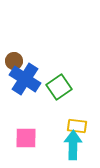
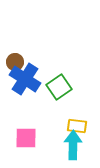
brown circle: moved 1 px right, 1 px down
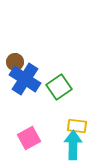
pink square: moved 3 px right; rotated 30 degrees counterclockwise
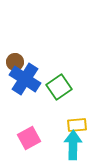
yellow rectangle: moved 1 px up; rotated 12 degrees counterclockwise
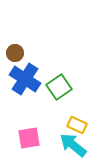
brown circle: moved 9 px up
yellow rectangle: rotated 30 degrees clockwise
pink square: rotated 20 degrees clockwise
cyan arrow: rotated 52 degrees counterclockwise
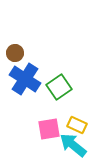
pink square: moved 20 px right, 9 px up
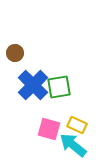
blue cross: moved 8 px right, 6 px down; rotated 12 degrees clockwise
green square: rotated 25 degrees clockwise
pink square: rotated 25 degrees clockwise
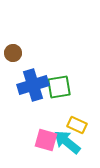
brown circle: moved 2 px left
blue cross: rotated 28 degrees clockwise
pink square: moved 3 px left, 11 px down
cyan arrow: moved 6 px left, 3 px up
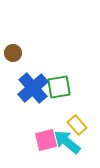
blue cross: moved 3 px down; rotated 24 degrees counterclockwise
yellow rectangle: rotated 24 degrees clockwise
pink square: rotated 30 degrees counterclockwise
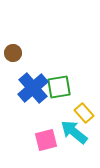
yellow rectangle: moved 7 px right, 12 px up
cyan arrow: moved 7 px right, 10 px up
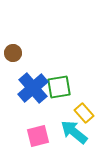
pink square: moved 8 px left, 4 px up
